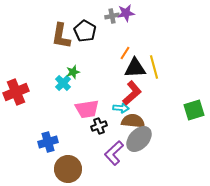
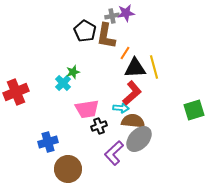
brown L-shape: moved 45 px right
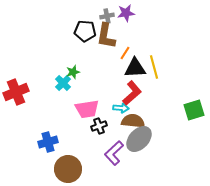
gray cross: moved 5 px left
black pentagon: rotated 25 degrees counterclockwise
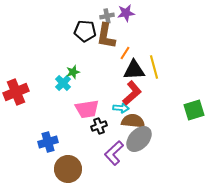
black triangle: moved 1 px left, 2 px down
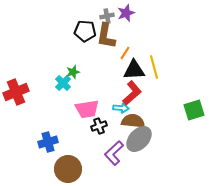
purple star: rotated 12 degrees counterclockwise
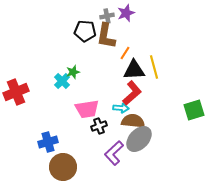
cyan cross: moved 1 px left, 2 px up
brown circle: moved 5 px left, 2 px up
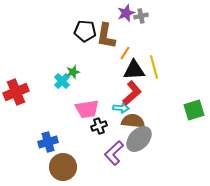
gray cross: moved 34 px right
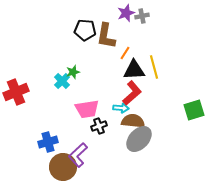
gray cross: moved 1 px right
black pentagon: moved 1 px up
purple L-shape: moved 36 px left, 2 px down
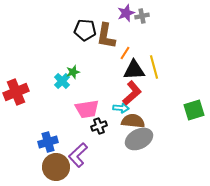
gray ellipse: rotated 20 degrees clockwise
brown circle: moved 7 px left
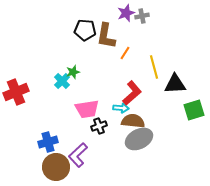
black triangle: moved 41 px right, 14 px down
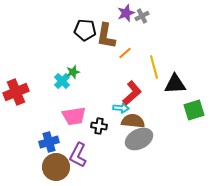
gray cross: rotated 16 degrees counterclockwise
orange line: rotated 16 degrees clockwise
pink trapezoid: moved 13 px left, 7 px down
black cross: rotated 28 degrees clockwise
blue cross: moved 1 px right
purple L-shape: rotated 20 degrees counterclockwise
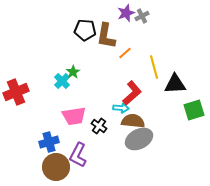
green star: rotated 16 degrees counterclockwise
black cross: rotated 28 degrees clockwise
